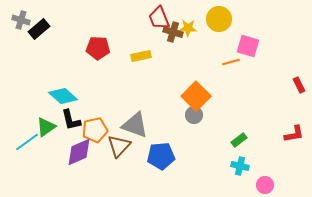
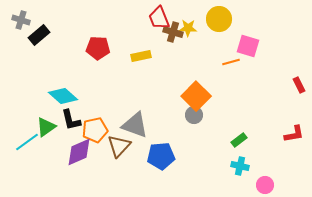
black rectangle: moved 6 px down
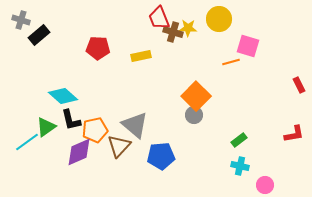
gray triangle: rotated 20 degrees clockwise
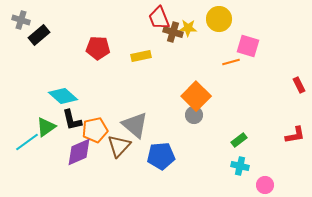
black L-shape: moved 1 px right
red L-shape: moved 1 px right, 1 px down
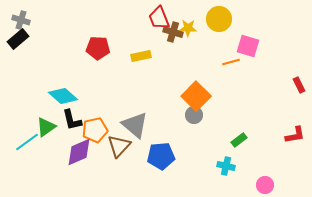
black rectangle: moved 21 px left, 4 px down
cyan cross: moved 14 px left
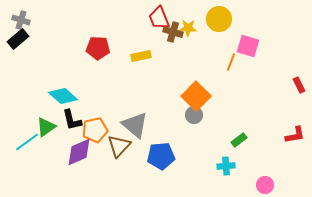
orange line: rotated 54 degrees counterclockwise
cyan cross: rotated 18 degrees counterclockwise
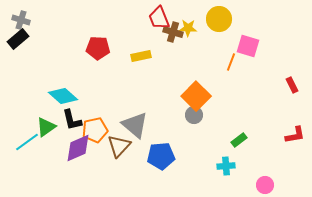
red rectangle: moved 7 px left
purple diamond: moved 1 px left, 4 px up
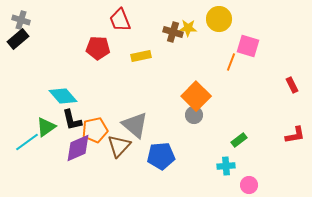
red trapezoid: moved 39 px left, 2 px down
cyan diamond: rotated 8 degrees clockwise
pink circle: moved 16 px left
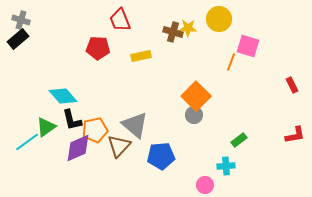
pink circle: moved 44 px left
